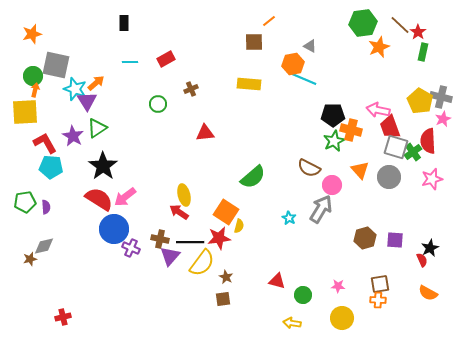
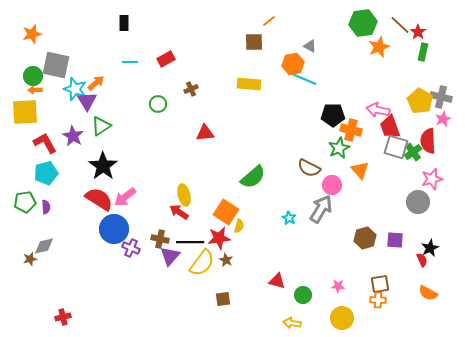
orange arrow at (35, 90): rotated 104 degrees counterclockwise
green triangle at (97, 128): moved 4 px right, 2 px up
green star at (334, 141): moved 5 px right, 7 px down
cyan pentagon at (51, 167): moved 5 px left, 6 px down; rotated 20 degrees counterclockwise
gray circle at (389, 177): moved 29 px right, 25 px down
brown star at (226, 277): moved 17 px up
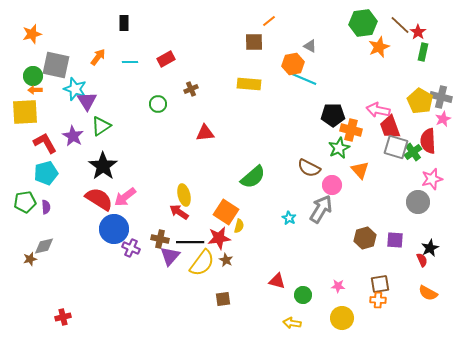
orange arrow at (96, 83): moved 2 px right, 26 px up; rotated 12 degrees counterclockwise
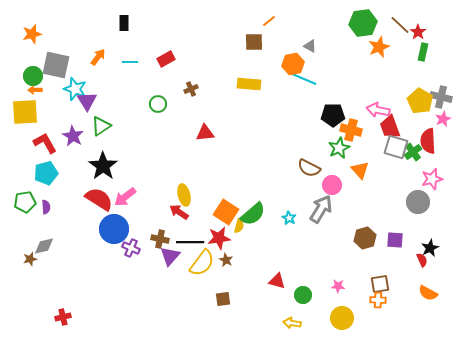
green semicircle at (253, 177): moved 37 px down
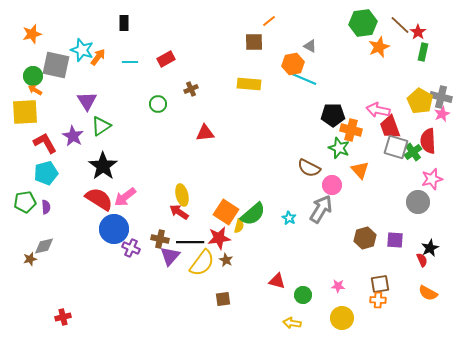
cyan star at (75, 89): moved 7 px right, 39 px up
orange arrow at (35, 90): rotated 32 degrees clockwise
pink star at (443, 119): moved 1 px left, 5 px up
green star at (339, 148): rotated 25 degrees counterclockwise
yellow ellipse at (184, 195): moved 2 px left
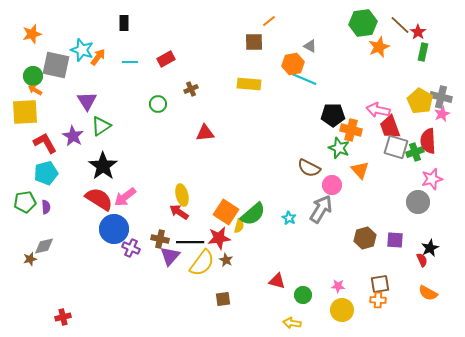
green cross at (413, 152): moved 2 px right; rotated 18 degrees clockwise
yellow circle at (342, 318): moved 8 px up
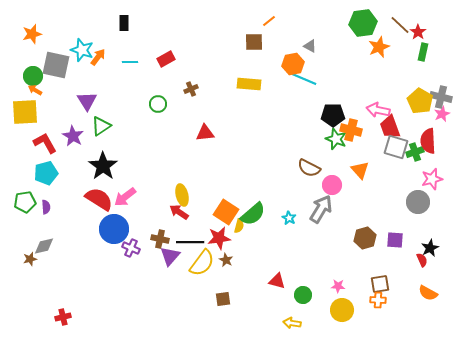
green star at (339, 148): moved 3 px left, 9 px up
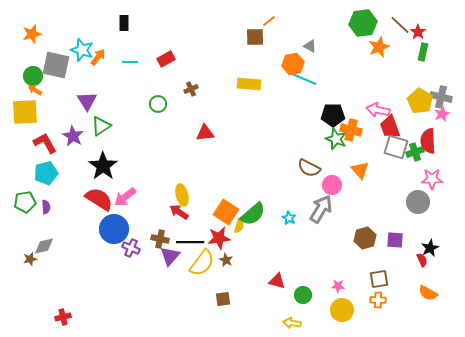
brown square at (254, 42): moved 1 px right, 5 px up
pink star at (432, 179): rotated 15 degrees clockwise
brown square at (380, 284): moved 1 px left, 5 px up
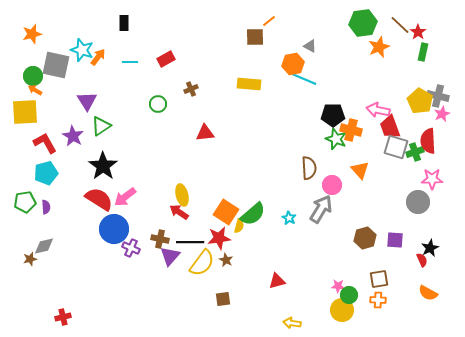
gray cross at (441, 97): moved 3 px left, 1 px up
brown semicircle at (309, 168): rotated 120 degrees counterclockwise
red triangle at (277, 281): rotated 30 degrees counterclockwise
green circle at (303, 295): moved 46 px right
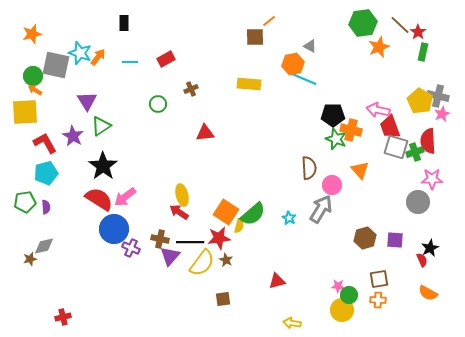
cyan star at (82, 50): moved 2 px left, 3 px down
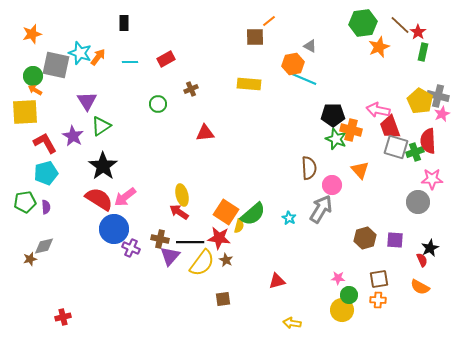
red star at (219, 238): rotated 15 degrees clockwise
pink star at (338, 286): moved 8 px up
orange semicircle at (428, 293): moved 8 px left, 6 px up
